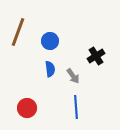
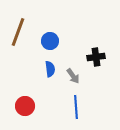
black cross: moved 1 px down; rotated 24 degrees clockwise
red circle: moved 2 px left, 2 px up
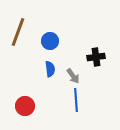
blue line: moved 7 px up
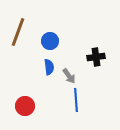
blue semicircle: moved 1 px left, 2 px up
gray arrow: moved 4 px left
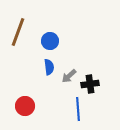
black cross: moved 6 px left, 27 px down
gray arrow: rotated 84 degrees clockwise
blue line: moved 2 px right, 9 px down
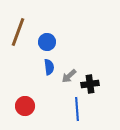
blue circle: moved 3 px left, 1 px down
blue line: moved 1 px left
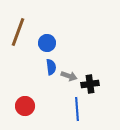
blue circle: moved 1 px down
blue semicircle: moved 2 px right
gray arrow: rotated 119 degrees counterclockwise
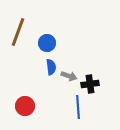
blue line: moved 1 px right, 2 px up
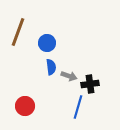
blue line: rotated 20 degrees clockwise
